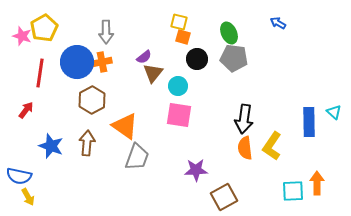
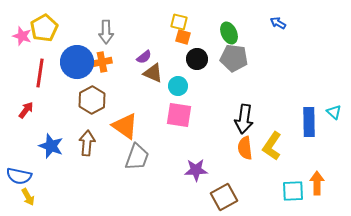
brown triangle: rotated 45 degrees counterclockwise
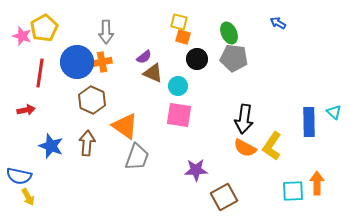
brown hexagon: rotated 8 degrees counterclockwise
red arrow: rotated 42 degrees clockwise
orange semicircle: rotated 55 degrees counterclockwise
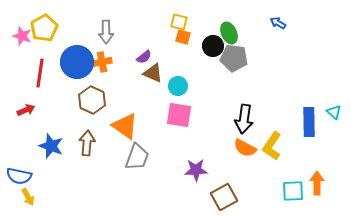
black circle: moved 16 px right, 13 px up
red arrow: rotated 12 degrees counterclockwise
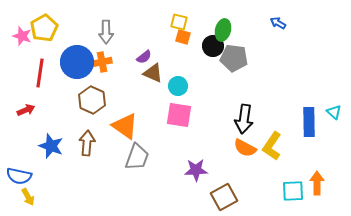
green ellipse: moved 6 px left, 3 px up; rotated 40 degrees clockwise
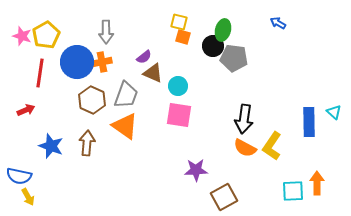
yellow pentagon: moved 2 px right, 7 px down
gray trapezoid: moved 11 px left, 62 px up
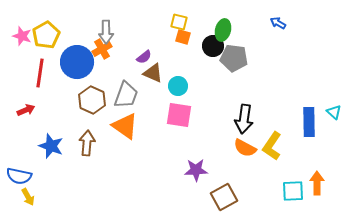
orange cross: moved 13 px up; rotated 18 degrees counterclockwise
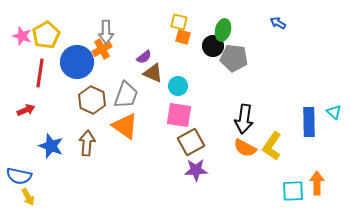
brown square: moved 33 px left, 55 px up
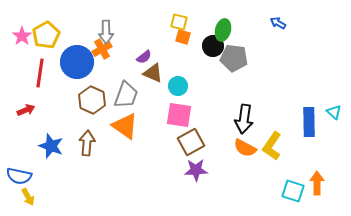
pink star: rotated 18 degrees clockwise
cyan square: rotated 20 degrees clockwise
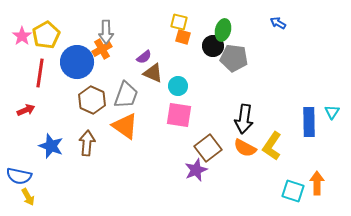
cyan triangle: moved 2 px left; rotated 21 degrees clockwise
brown square: moved 17 px right, 6 px down; rotated 8 degrees counterclockwise
purple star: rotated 20 degrees counterclockwise
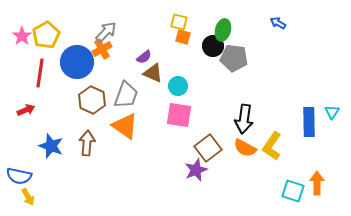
gray arrow: rotated 135 degrees counterclockwise
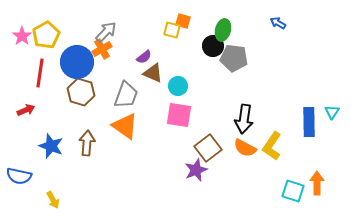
yellow square: moved 7 px left, 8 px down
orange square: moved 16 px up
brown hexagon: moved 11 px left, 8 px up; rotated 8 degrees counterclockwise
yellow arrow: moved 25 px right, 3 px down
